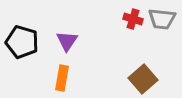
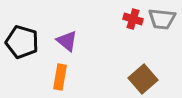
purple triangle: rotated 25 degrees counterclockwise
orange rectangle: moved 2 px left, 1 px up
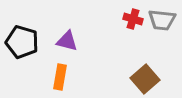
gray trapezoid: moved 1 px down
purple triangle: rotated 25 degrees counterclockwise
brown square: moved 2 px right
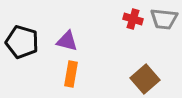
gray trapezoid: moved 2 px right, 1 px up
orange rectangle: moved 11 px right, 3 px up
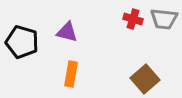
purple triangle: moved 9 px up
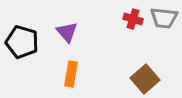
gray trapezoid: moved 1 px up
purple triangle: rotated 35 degrees clockwise
